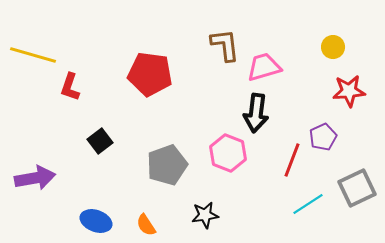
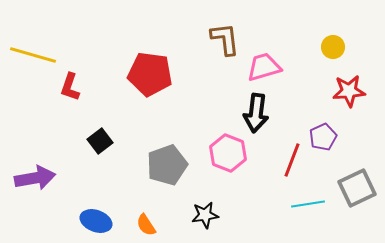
brown L-shape: moved 6 px up
cyan line: rotated 24 degrees clockwise
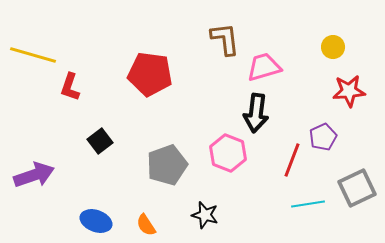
purple arrow: moved 1 px left, 3 px up; rotated 9 degrees counterclockwise
black star: rotated 24 degrees clockwise
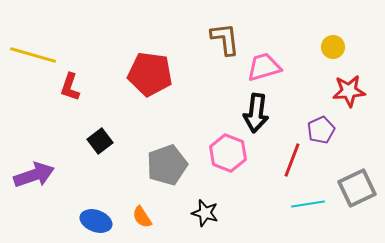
purple pentagon: moved 2 px left, 7 px up
black star: moved 2 px up
orange semicircle: moved 4 px left, 8 px up
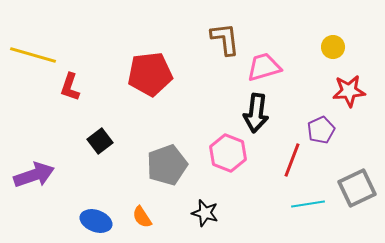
red pentagon: rotated 15 degrees counterclockwise
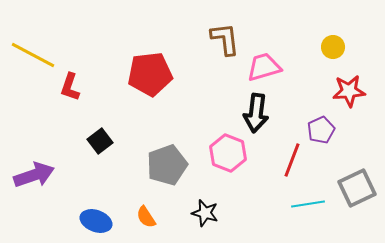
yellow line: rotated 12 degrees clockwise
orange semicircle: moved 4 px right
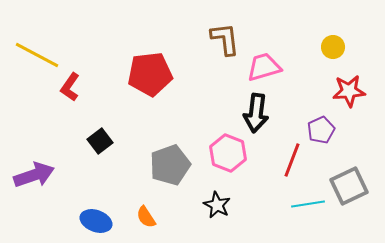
yellow line: moved 4 px right
red L-shape: rotated 16 degrees clockwise
gray pentagon: moved 3 px right
gray square: moved 8 px left, 2 px up
black star: moved 12 px right, 8 px up; rotated 12 degrees clockwise
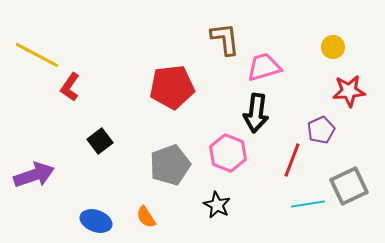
red pentagon: moved 22 px right, 13 px down
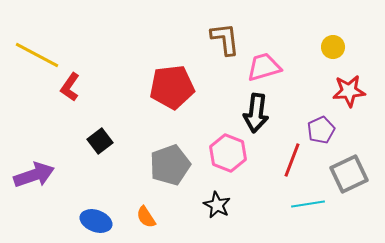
gray square: moved 12 px up
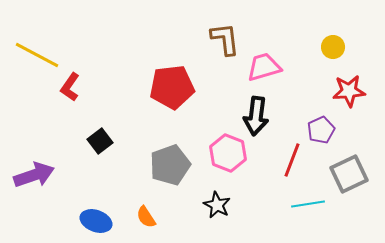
black arrow: moved 3 px down
